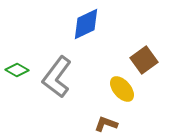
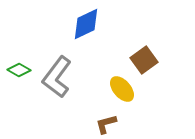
green diamond: moved 2 px right
brown L-shape: rotated 35 degrees counterclockwise
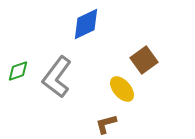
green diamond: moved 1 px left, 1 px down; rotated 50 degrees counterclockwise
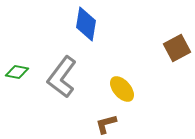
blue diamond: rotated 56 degrees counterclockwise
brown square: moved 33 px right, 12 px up; rotated 8 degrees clockwise
green diamond: moved 1 px left, 1 px down; rotated 30 degrees clockwise
gray L-shape: moved 5 px right
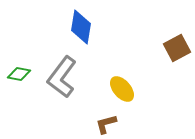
blue diamond: moved 5 px left, 3 px down
green diamond: moved 2 px right, 2 px down
